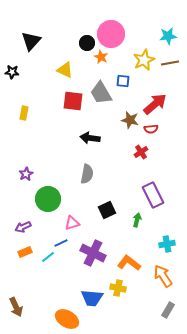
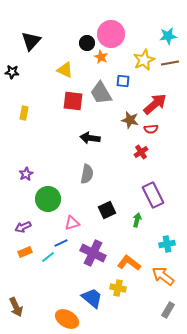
orange arrow: rotated 20 degrees counterclockwise
blue trapezoid: rotated 145 degrees counterclockwise
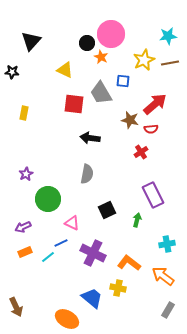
red square: moved 1 px right, 3 px down
pink triangle: rotated 42 degrees clockwise
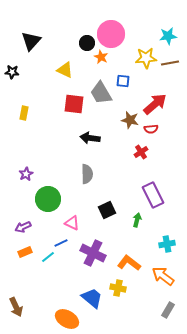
yellow star: moved 2 px right, 2 px up; rotated 20 degrees clockwise
gray semicircle: rotated 12 degrees counterclockwise
